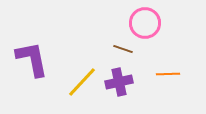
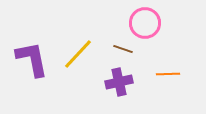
yellow line: moved 4 px left, 28 px up
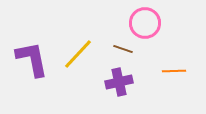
orange line: moved 6 px right, 3 px up
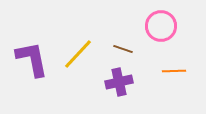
pink circle: moved 16 px right, 3 px down
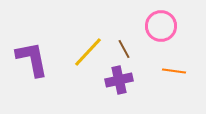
brown line: moved 1 px right; rotated 42 degrees clockwise
yellow line: moved 10 px right, 2 px up
orange line: rotated 10 degrees clockwise
purple cross: moved 2 px up
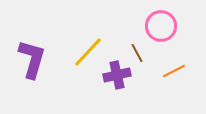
brown line: moved 13 px right, 4 px down
purple L-shape: rotated 27 degrees clockwise
orange line: rotated 35 degrees counterclockwise
purple cross: moved 2 px left, 5 px up
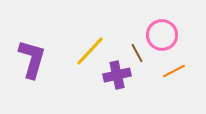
pink circle: moved 1 px right, 9 px down
yellow line: moved 2 px right, 1 px up
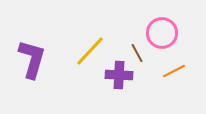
pink circle: moved 2 px up
purple cross: moved 2 px right; rotated 16 degrees clockwise
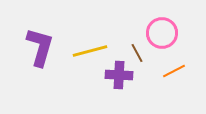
yellow line: rotated 32 degrees clockwise
purple L-shape: moved 8 px right, 12 px up
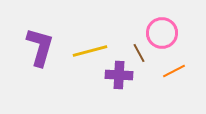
brown line: moved 2 px right
